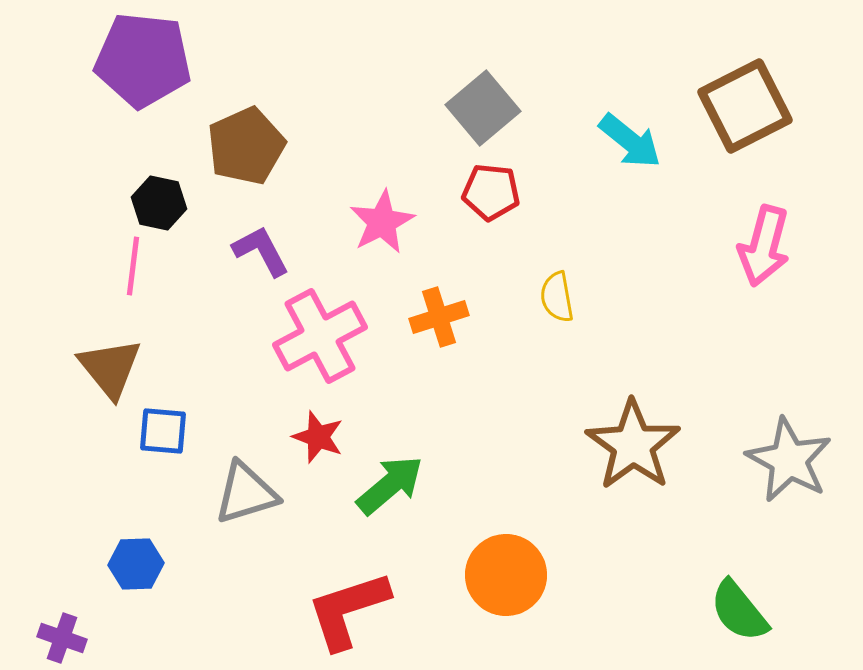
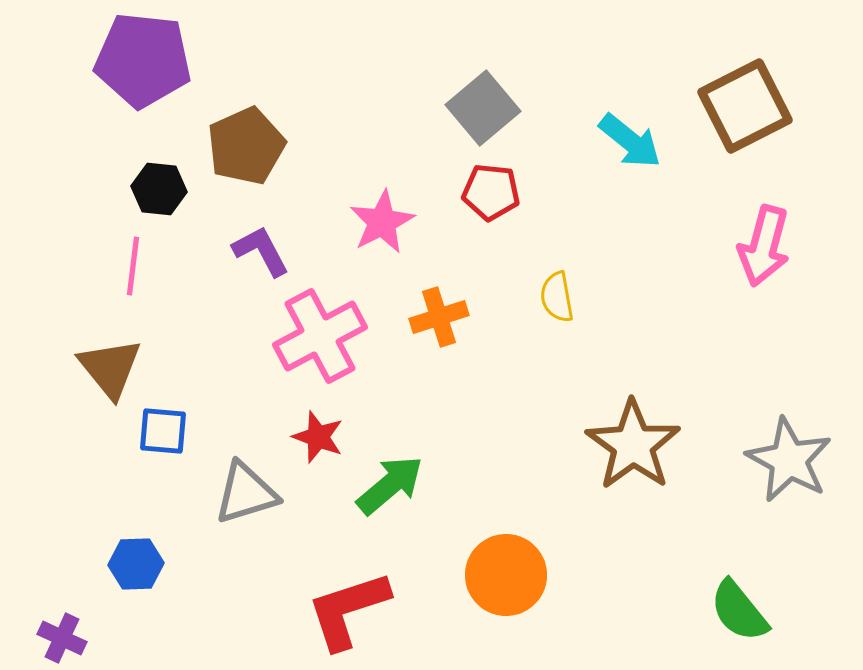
black hexagon: moved 14 px up; rotated 6 degrees counterclockwise
purple cross: rotated 6 degrees clockwise
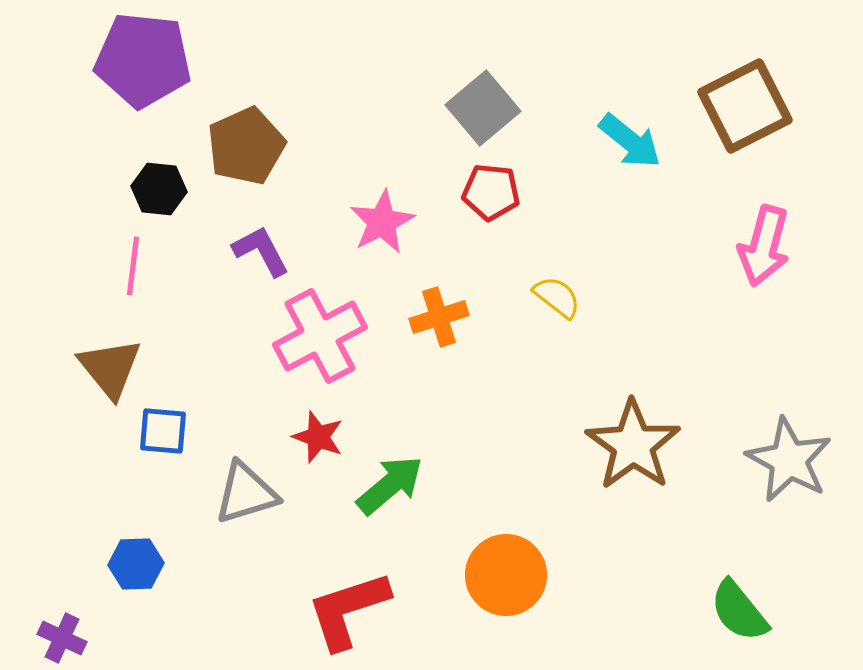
yellow semicircle: rotated 138 degrees clockwise
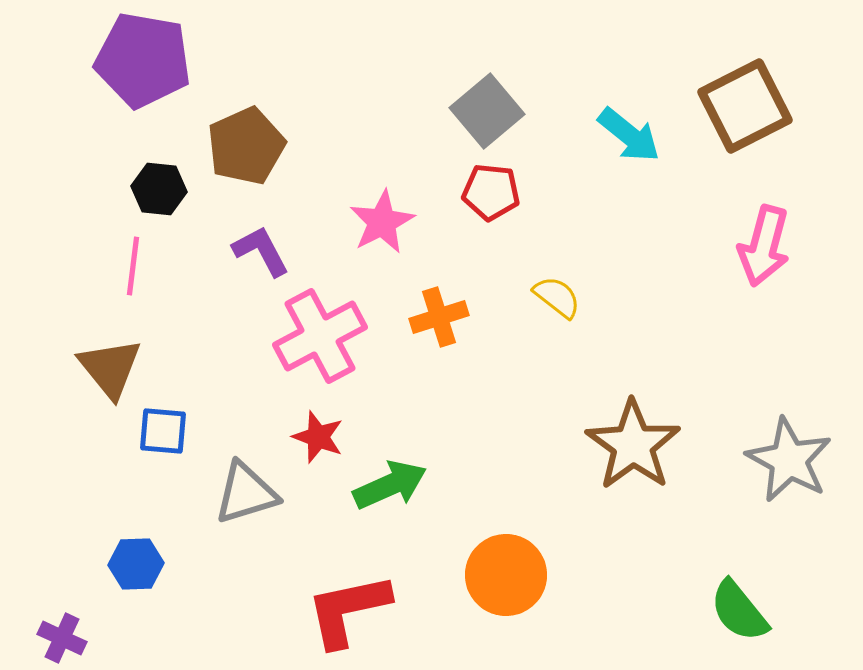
purple pentagon: rotated 4 degrees clockwise
gray square: moved 4 px right, 3 px down
cyan arrow: moved 1 px left, 6 px up
green arrow: rotated 16 degrees clockwise
red L-shape: rotated 6 degrees clockwise
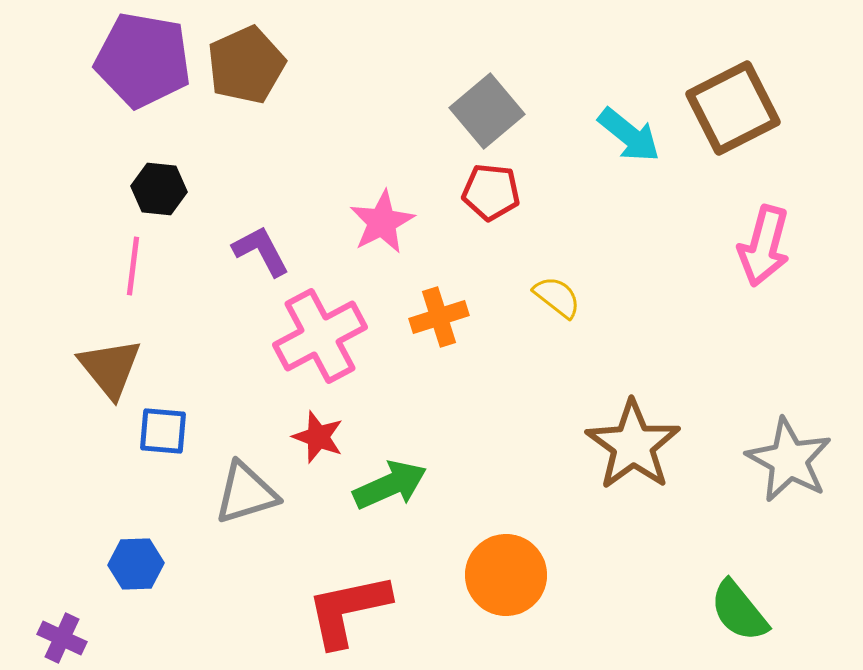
brown square: moved 12 px left, 2 px down
brown pentagon: moved 81 px up
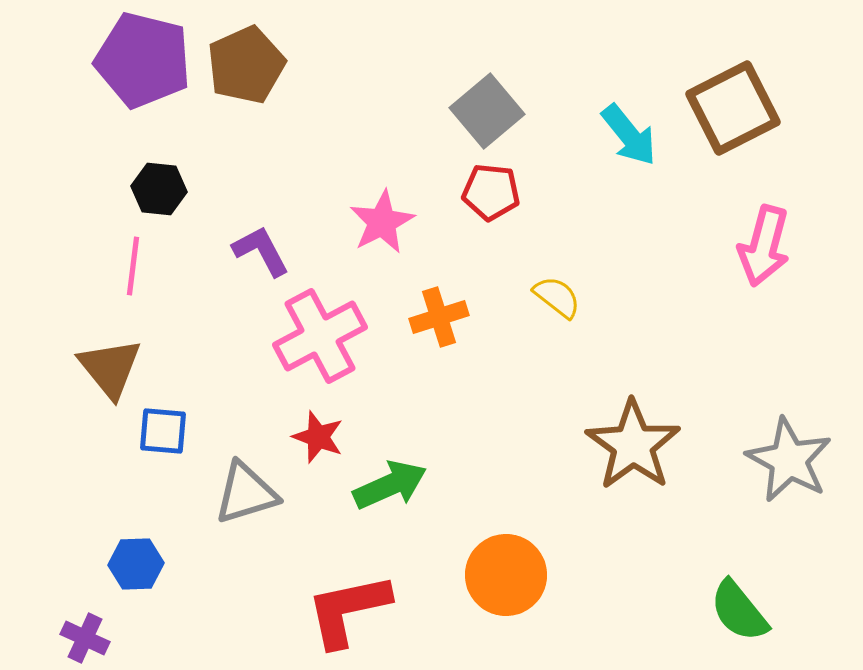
purple pentagon: rotated 4 degrees clockwise
cyan arrow: rotated 12 degrees clockwise
purple cross: moved 23 px right
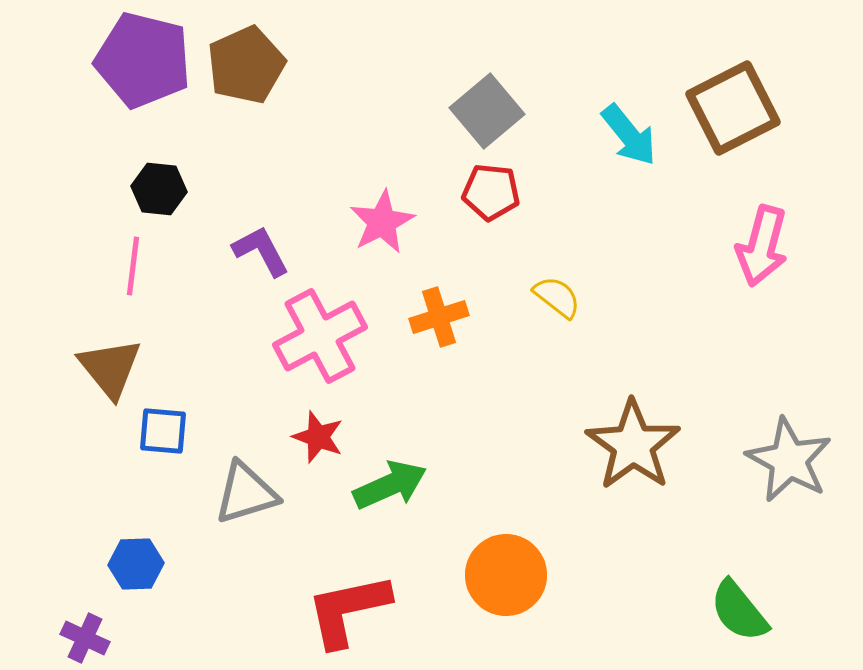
pink arrow: moved 2 px left
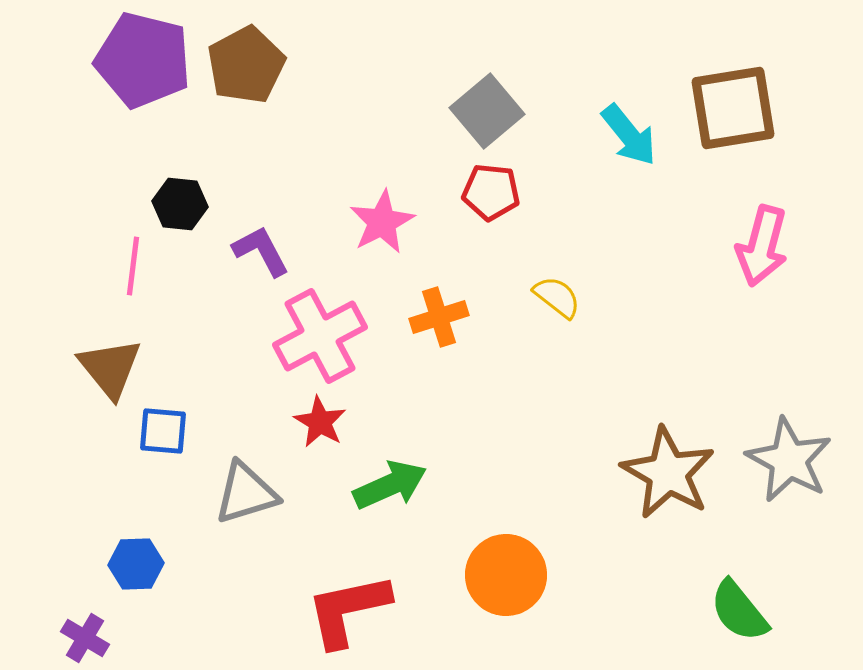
brown pentagon: rotated 4 degrees counterclockwise
brown square: rotated 18 degrees clockwise
black hexagon: moved 21 px right, 15 px down
red star: moved 2 px right, 15 px up; rotated 10 degrees clockwise
brown star: moved 35 px right, 28 px down; rotated 6 degrees counterclockwise
purple cross: rotated 6 degrees clockwise
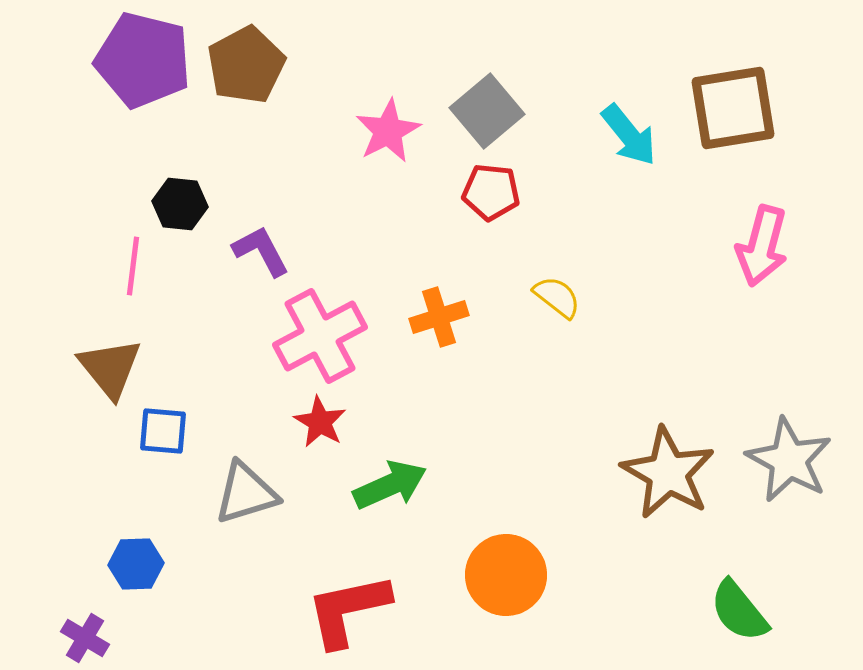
pink star: moved 6 px right, 91 px up
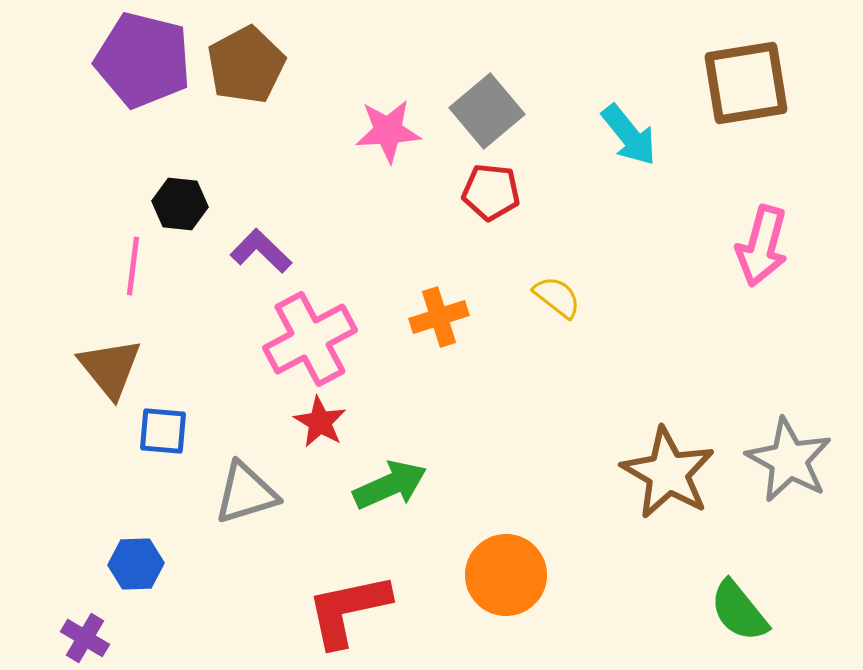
brown square: moved 13 px right, 25 px up
pink star: rotated 24 degrees clockwise
purple L-shape: rotated 18 degrees counterclockwise
pink cross: moved 10 px left, 3 px down
